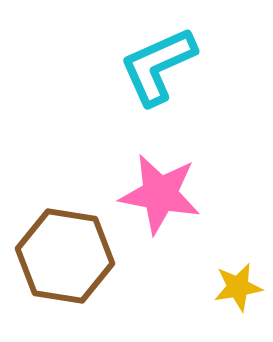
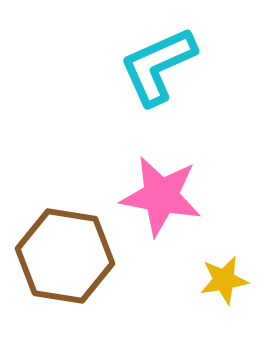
pink star: moved 1 px right, 2 px down
yellow star: moved 14 px left, 7 px up
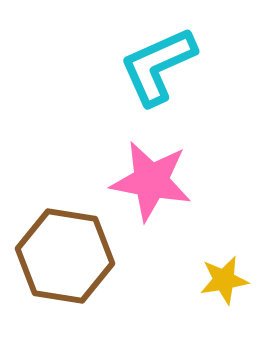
pink star: moved 10 px left, 15 px up
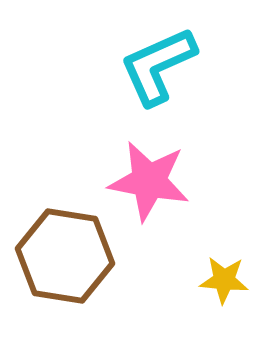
pink star: moved 2 px left
yellow star: rotated 15 degrees clockwise
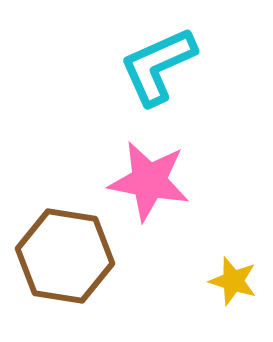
yellow star: moved 9 px right, 1 px down; rotated 12 degrees clockwise
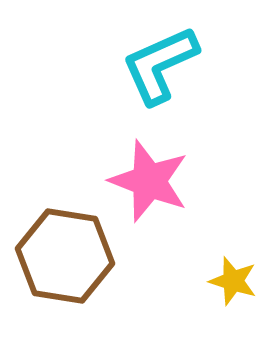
cyan L-shape: moved 2 px right, 1 px up
pink star: rotated 10 degrees clockwise
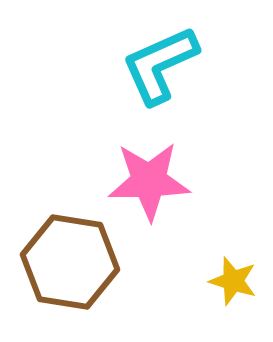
pink star: rotated 22 degrees counterclockwise
brown hexagon: moved 5 px right, 6 px down
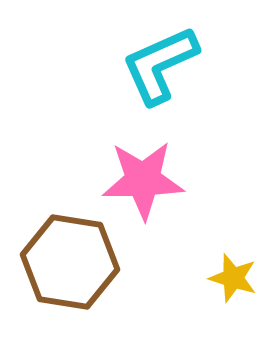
pink star: moved 6 px left, 1 px up
yellow star: moved 3 px up
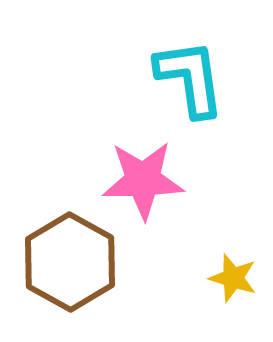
cyan L-shape: moved 30 px right, 13 px down; rotated 106 degrees clockwise
brown hexagon: rotated 20 degrees clockwise
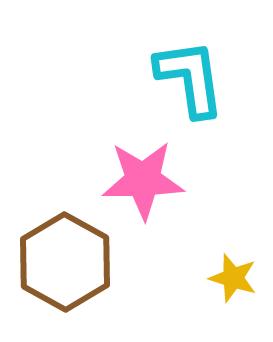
brown hexagon: moved 5 px left
